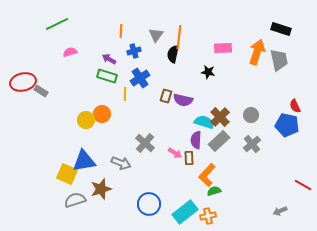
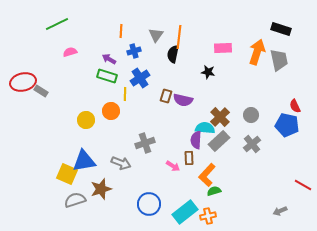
orange circle at (102, 114): moved 9 px right, 3 px up
cyan semicircle at (204, 122): moved 1 px right, 6 px down; rotated 12 degrees counterclockwise
gray cross at (145, 143): rotated 30 degrees clockwise
pink arrow at (175, 153): moved 2 px left, 13 px down
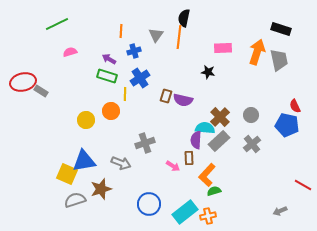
black semicircle at (173, 54): moved 11 px right, 36 px up
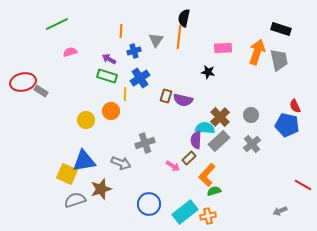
gray triangle at (156, 35): moved 5 px down
brown rectangle at (189, 158): rotated 48 degrees clockwise
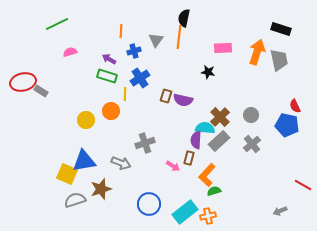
brown rectangle at (189, 158): rotated 32 degrees counterclockwise
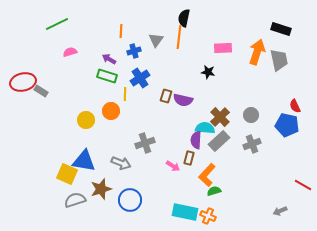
gray cross at (252, 144): rotated 18 degrees clockwise
blue triangle at (84, 161): rotated 20 degrees clockwise
blue circle at (149, 204): moved 19 px left, 4 px up
cyan rectangle at (185, 212): rotated 50 degrees clockwise
orange cross at (208, 216): rotated 35 degrees clockwise
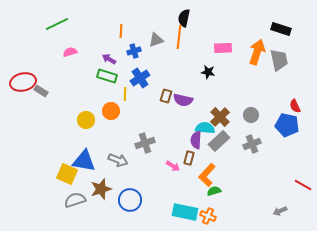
gray triangle at (156, 40): rotated 35 degrees clockwise
gray arrow at (121, 163): moved 3 px left, 3 px up
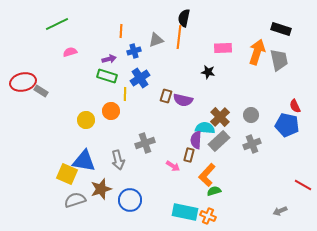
purple arrow at (109, 59): rotated 136 degrees clockwise
brown rectangle at (189, 158): moved 3 px up
gray arrow at (118, 160): rotated 54 degrees clockwise
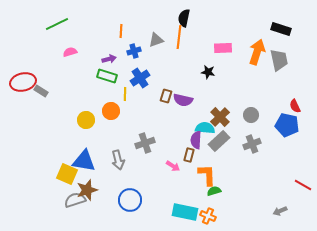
orange L-shape at (207, 175): rotated 135 degrees clockwise
brown star at (101, 189): moved 14 px left, 1 px down
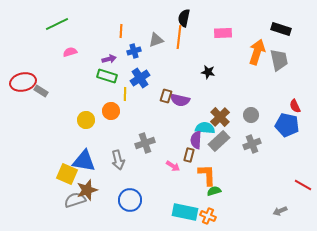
pink rectangle at (223, 48): moved 15 px up
purple semicircle at (183, 100): moved 3 px left
